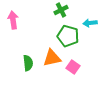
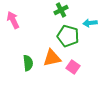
pink arrow: rotated 18 degrees counterclockwise
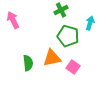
cyan arrow: rotated 112 degrees clockwise
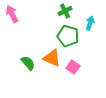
green cross: moved 4 px right, 1 px down
pink arrow: moved 1 px left, 6 px up
orange triangle: rotated 36 degrees clockwise
green semicircle: rotated 35 degrees counterclockwise
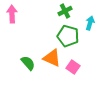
pink arrow: rotated 24 degrees clockwise
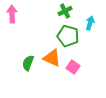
green semicircle: rotated 119 degrees counterclockwise
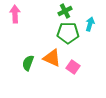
pink arrow: moved 3 px right
cyan arrow: moved 1 px down
green pentagon: moved 3 px up; rotated 15 degrees counterclockwise
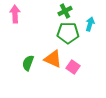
orange triangle: moved 1 px right, 1 px down
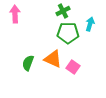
green cross: moved 2 px left
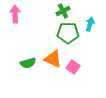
green semicircle: rotated 126 degrees counterclockwise
